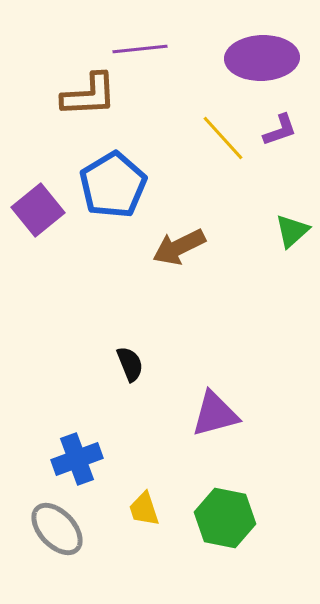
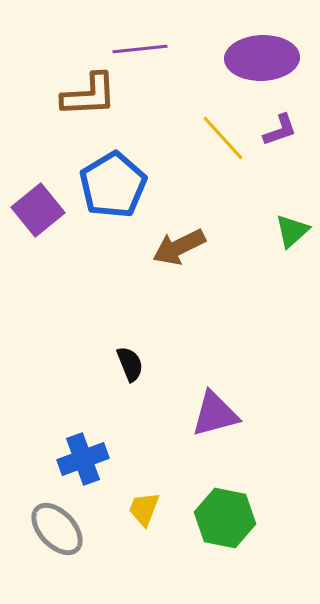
blue cross: moved 6 px right
yellow trapezoid: rotated 39 degrees clockwise
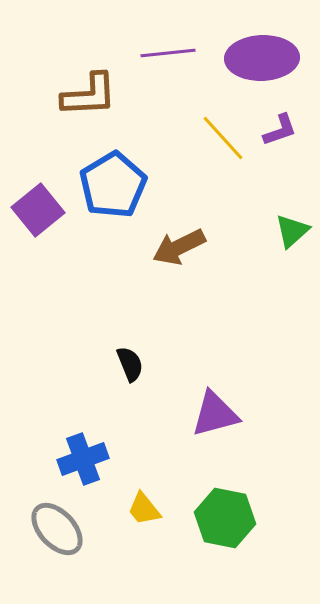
purple line: moved 28 px right, 4 px down
yellow trapezoid: rotated 60 degrees counterclockwise
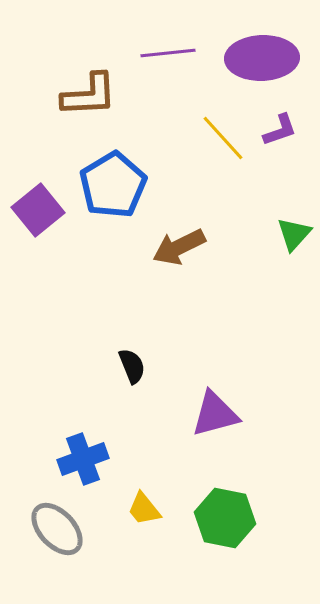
green triangle: moved 2 px right, 3 px down; rotated 6 degrees counterclockwise
black semicircle: moved 2 px right, 2 px down
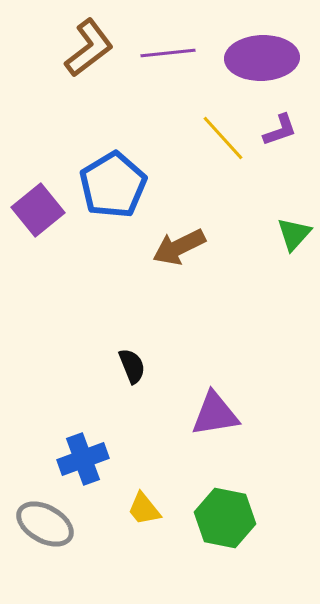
brown L-shape: moved 47 px up; rotated 34 degrees counterclockwise
purple triangle: rotated 6 degrees clockwise
gray ellipse: moved 12 px left, 5 px up; rotated 18 degrees counterclockwise
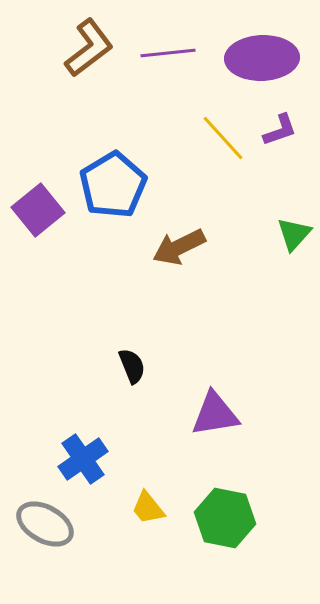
blue cross: rotated 15 degrees counterclockwise
yellow trapezoid: moved 4 px right, 1 px up
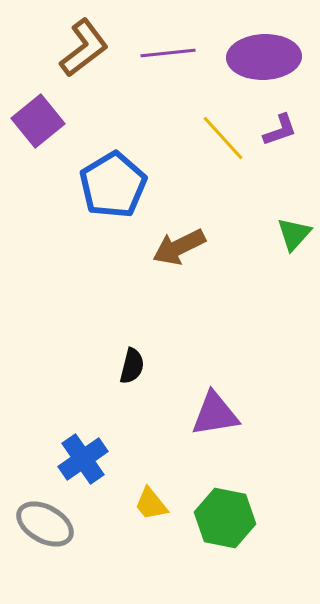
brown L-shape: moved 5 px left
purple ellipse: moved 2 px right, 1 px up
purple square: moved 89 px up
black semicircle: rotated 36 degrees clockwise
yellow trapezoid: moved 3 px right, 4 px up
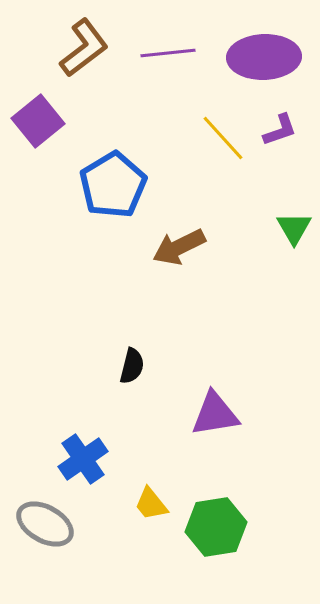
green triangle: moved 6 px up; rotated 12 degrees counterclockwise
green hexagon: moved 9 px left, 9 px down; rotated 20 degrees counterclockwise
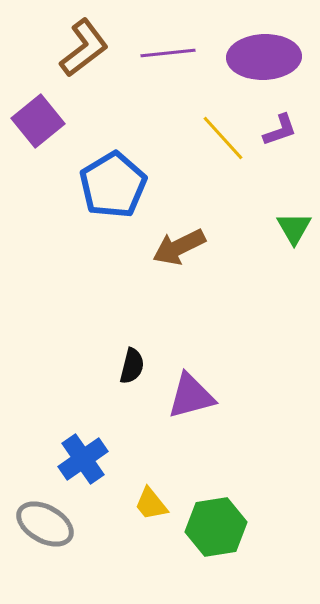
purple triangle: moved 24 px left, 18 px up; rotated 6 degrees counterclockwise
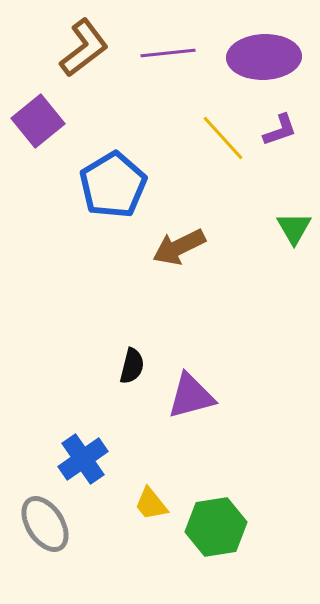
gray ellipse: rotated 28 degrees clockwise
